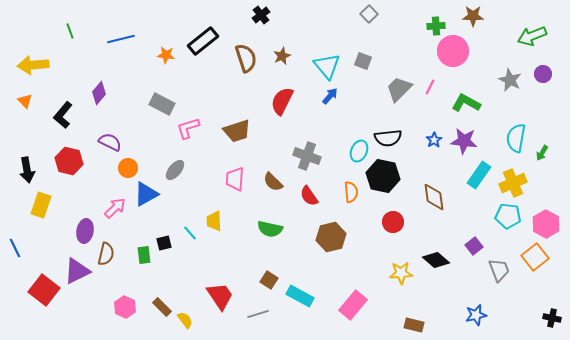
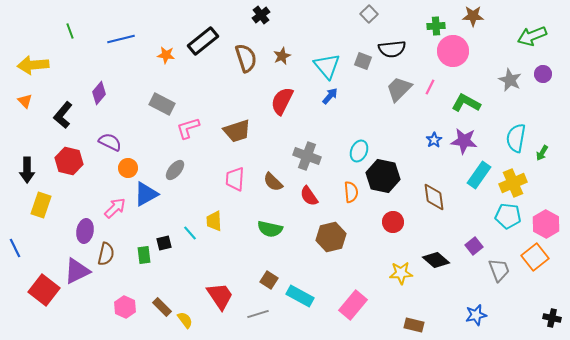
black semicircle at (388, 138): moved 4 px right, 89 px up
black arrow at (27, 170): rotated 10 degrees clockwise
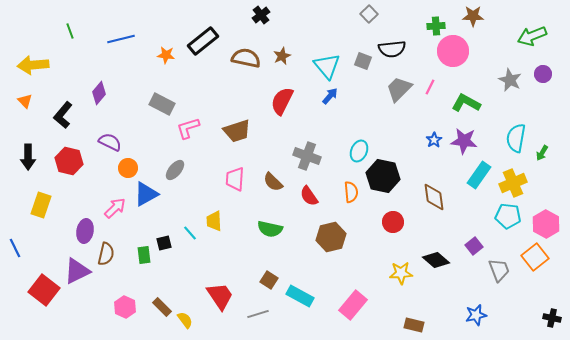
brown semicircle at (246, 58): rotated 60 degrees counterclockwise
black arrow at (27, 170): moved 1 px right, 13 px up
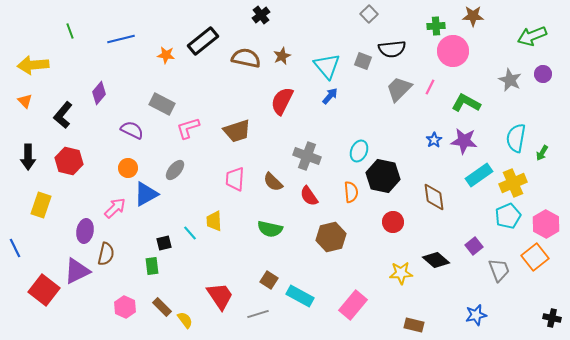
purple semicircle at (110, 142): moved 22 px right, 12 px up
cyan rectangle at (479, 175): rotated 20 degrees clockwise
cyan pentagon at (508, 216): rotated 30 degrees counterclockwise
green rectangle at (144, 255): moved 8 px right, 11 px down
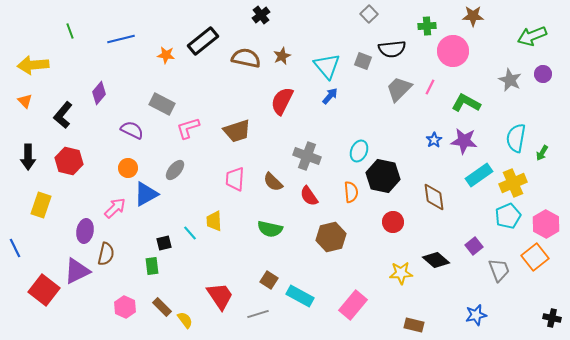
green cross at (436, 26): moved 9 px left
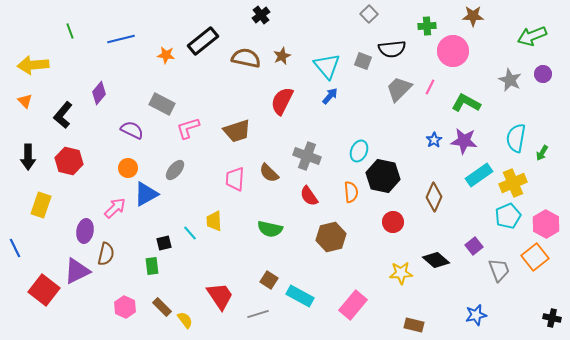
brown semicircle at (273, 182): moved 4 px left, 9 px up
brown diamond at (434, 197): rotated 32 degrees clockwise
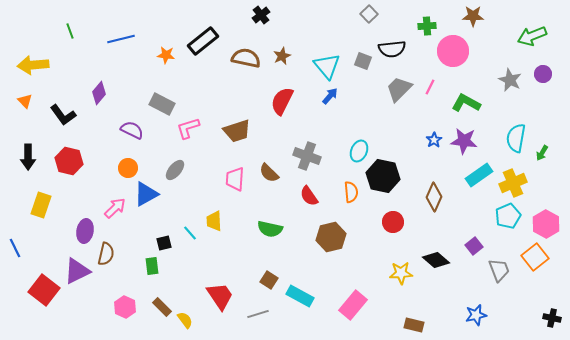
black L-shape at (63, 115): rotated 76 degrees counterclockwise
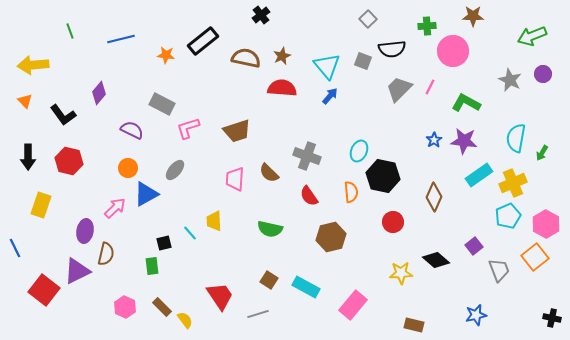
gray square at (369, 14): moved 1 px left, 5 px down
red semicircle at (282, 101): moved 13 px up; rotated 68 degrees clockwise
cyan rectangle at (300, 296): moved 6 px right, 9 px up
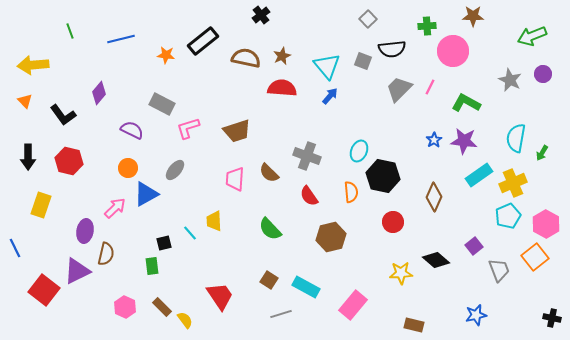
green semicircle at (270, 229): rotated 35 degrees clockwise
gray line at (258, 314): moved 23 px right
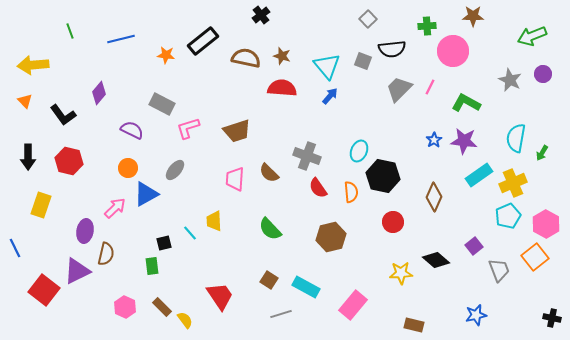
brown star at (282, 56): rotated 30 degrees counterclockwise
red semicircle at (309, 196): moved 9 px right, 8 px up
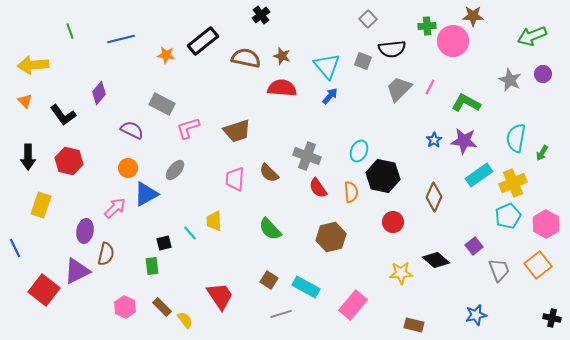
pink circle at (453, 51): moved 10 px up
orange square at (535, 257): moved 3 px right, 8 px down
